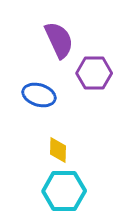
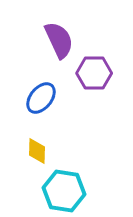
blue ellipse: moved 2 px right, 3 px down; rotated 68 degrees counterclockwise
yellow diamond: moved 21 px left, 1 px down
cyan hexagon: rotated 9 degrees clockwise
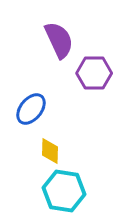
blue ellipse: moved 10 px left, 11 px down
yellow diamond: moved 13 px right
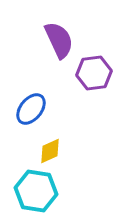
purple hexagon: rotated 8 degrees counterclockwise
yellow diamond: rotated 64 degrees clockwise
cyan hexagon: moved 28 px left
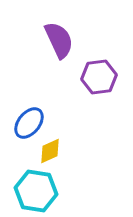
purple hexagon: moved 5 px right, 4 px down
blue ellipse: moved 2 px left, 14 px down
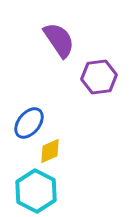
purple semicircle: rotated 9 degrees counterclockwise
cyan hexagon: rotated 18 degrees clockwise
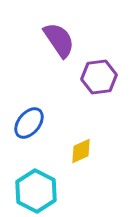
yellow diamond: moved 31 px right
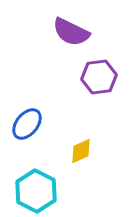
purple semicircle: moved 12 px right, 8 px up; rotated 150 degrees clockwise
blue ellipse: moved 2 px left, 1 px down
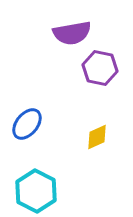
purple semicircle: moved 1 px right, 1 px down; rotated 36 degrees counterclockwise
purple hexagon: moved 1 px right, 9 px up; rotated 20 degrees clockwise
yellow diamond: moved 16 px right, 14 px up
